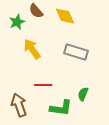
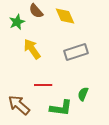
gray rectangle: rotated 35 degrees counterclockwise
brown arrow: rotated 30 degrees counterclockwise
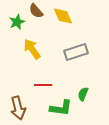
yellow diamond: moved 2 px left
brown arrow: moved 1 px left, 3 px down; rotated 145 degrees counterclockwise
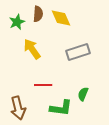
brown semicircle: moved 2 px right, 3 px down; rotated 133 degrees counterclockwise
yellow diamond: moved 2 px left, 2 px down
gray rectangle: moved 2 px right
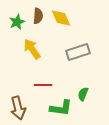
brown semicircle: moved 2 px down
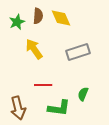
yellow arrow: moved 2 px right
green L-shape: moved 2 px left
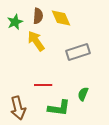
green star: moved 2 px left
yellow arrow: moved 2 px right, 8 px up
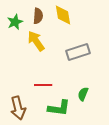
yellow diamond: moved 2 px right, 3 px up; rotated 15 degrees clockwise
